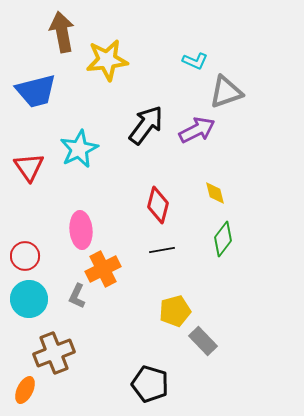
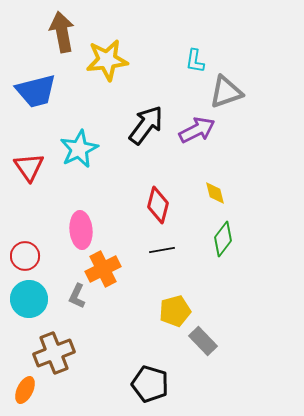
cyan L-shape: rotated 75 degrees clockwise
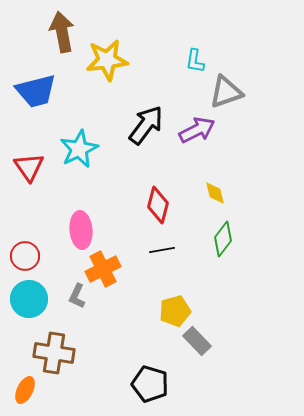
gray rectangle: moved 6 px left
brown cross: rotated 30 degrees clockwise
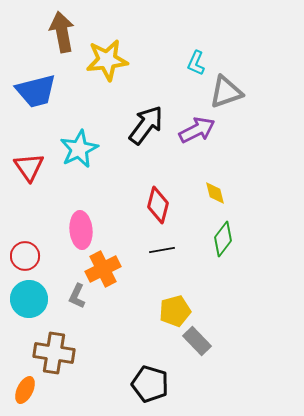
cyan L-shape: moved 1 px right, 2 px down; rotated 15 degrees clockwise
